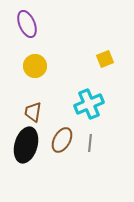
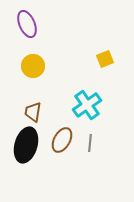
yellow circle: moved 2 px left
cyan cross: moved 2 px left, 1 px down; rotated 12 degrees counterclockwise
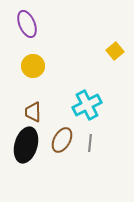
yellow square: moved 10 px right, 8 px up; rotated 18 degrees counterclockwise
cyan cross: rotated 8 degrees clockwise
brown trapezoid: rotated 10 degrees counterclockwise
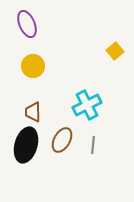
gray line: moved 3 px right, 2 px down
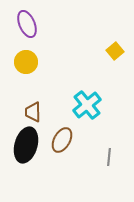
yellow circle: moved 7 px left, 4 px up
cyan cross: rotated 12 degrees counterclockwise
gray line: moved 16 px right, 12 px down
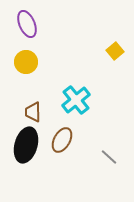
cyan cross: moved 11 px left, 5 px up
gray line: rotated 54 degrees counterclockwise
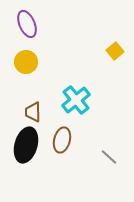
brown ellipse: rotated 15 degrees counterclockwise
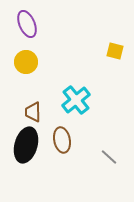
yellow square: rotated 36 degrees counterclockwise
brown ellipse: rotated 25 degrees counterclockwise
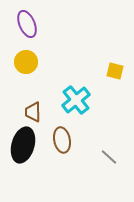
yellow square: moved 20 px down
black ellipse: moved 3 px left
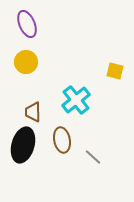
gray line: moved 16 px left
